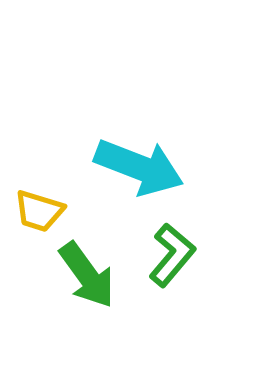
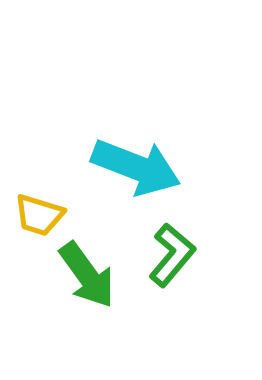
cyan arrow: moved 3 px left
yellow trapezoid: moved 4 px down
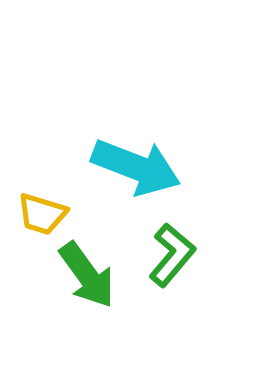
yellow trapezoid: moved 3 px right, 1 px up
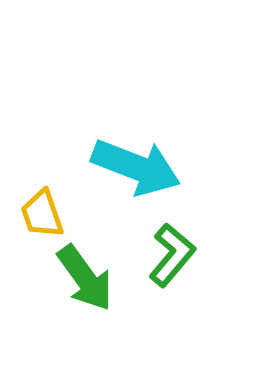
yellow trapezoid: rotated 54 degrees clockwise
green arrow: moved 2 px left, 3 px down
